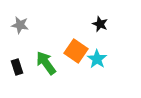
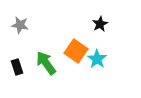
black star: rotated 21 degrees clockwise
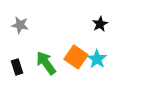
orange square: moved 6 px down
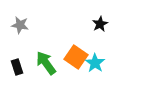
cyan star: moved 2 px left, 4 px down
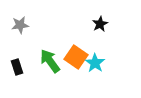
gray star: rotated 18 degrees counterclockwise
green arrow: moved 4 px right, 2 px up
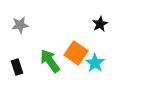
orange square: moved 4 px up
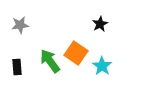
cyan star: moved 7 px right, 3 px down
black rectangle: rotated 14 degrees clockwise
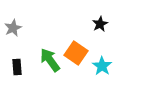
gray star: moved 7 px left, 3 px down; rotated 18 degrees counterclockwise
green arrow: moved 1 px up
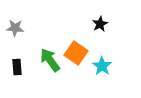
gray star: moved 2 px right; rotated 30 degrees clockwise
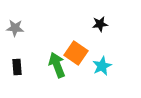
black star: rotated 21 degrees clockwise
green arrow: moved 7 px right, 5 px down; rotated 15 degrees clockwise
cyan star: rotated 12 degrees clockwise
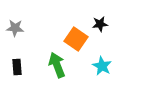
orange square: moved 14 px up
cyan star: rotated 18 degrees counterclockwise
